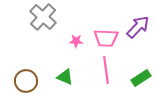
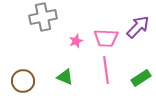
gray cross: rotated 36 degrees clockwise
pink star: rotated 24 degrees counterclockwise
brown circle: moved 3 px left
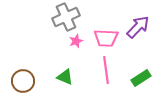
gray cross: moved 23 px right; rotated 12 degrees counterclockwise
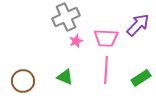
purple arrow: moved 2 px up
pink line: rotated 12 degrees clockwise
